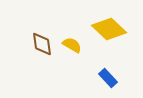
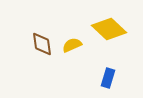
yellow semicircle: rotated 54 degrees counterclockwise
blue rectangle: rotated 60 degrees clockwise
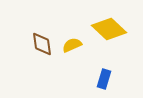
blue rectangle: moved 4 px left, 1 px down
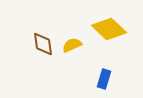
brown diamond: moved 1 px right
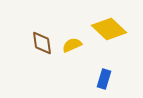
brown diamond: moved 1 px left, 1 px up
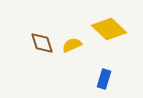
brown diamond: rotated 10 degrees counterclockwise
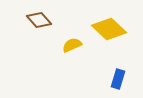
brown diamond: moved 3 px left, 23 px up; rotated 25 degrees counterclockwise
blue rectangle: moved 14 px right
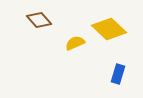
yellow semicircle: moved 3 px right, 2 px up
blue rectangle: moved 5 px up
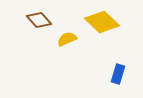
yellow diamond: moved 7 px left, 7 px up
yellow semicircle: moved 8 px left, 4 px up
